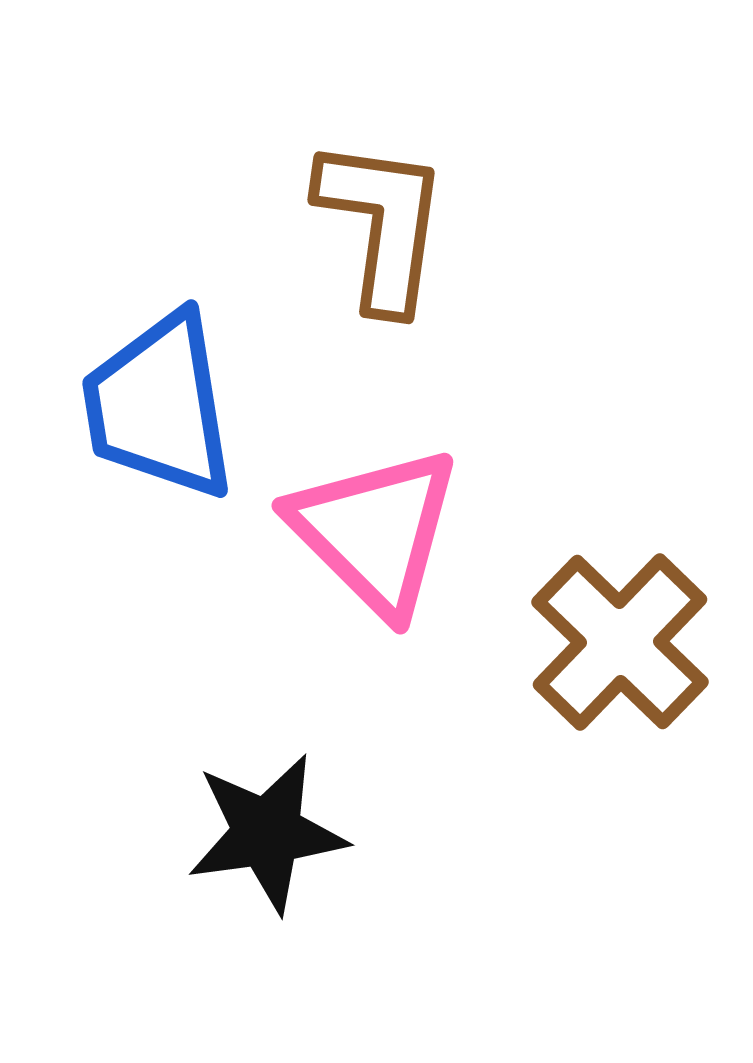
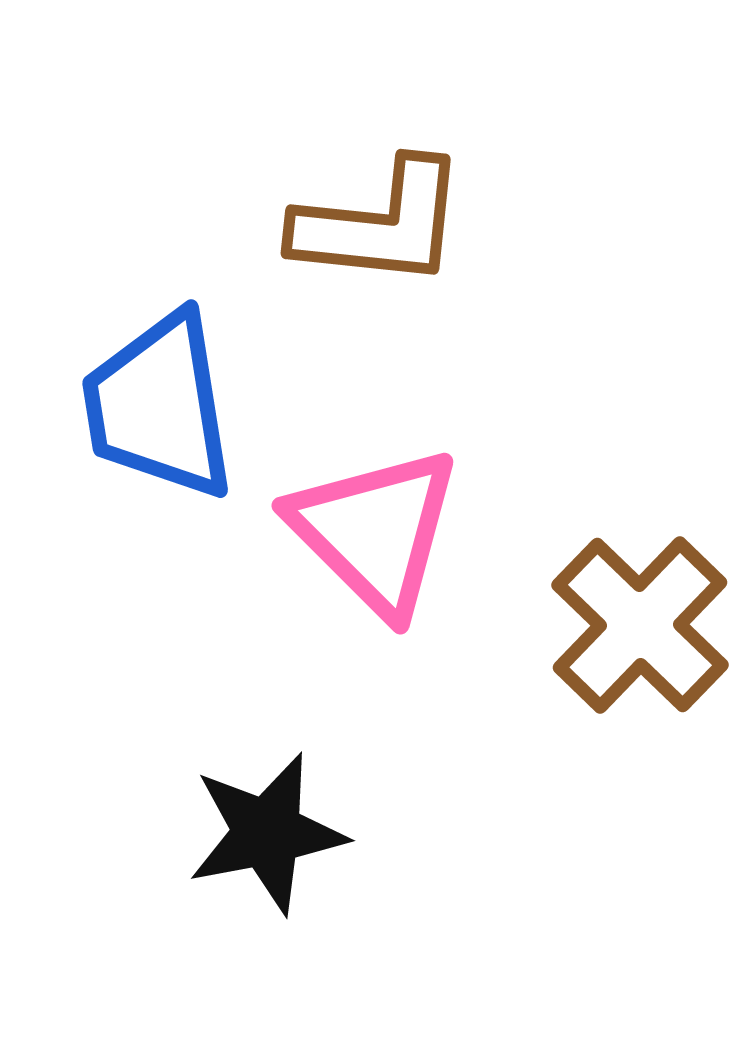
brown L-shape: moved 2 px left; rotated 88 degrees clockwise
brown cross: moved 20 px right, 17 px up
black star: rotated 3 degrees counterclockwise
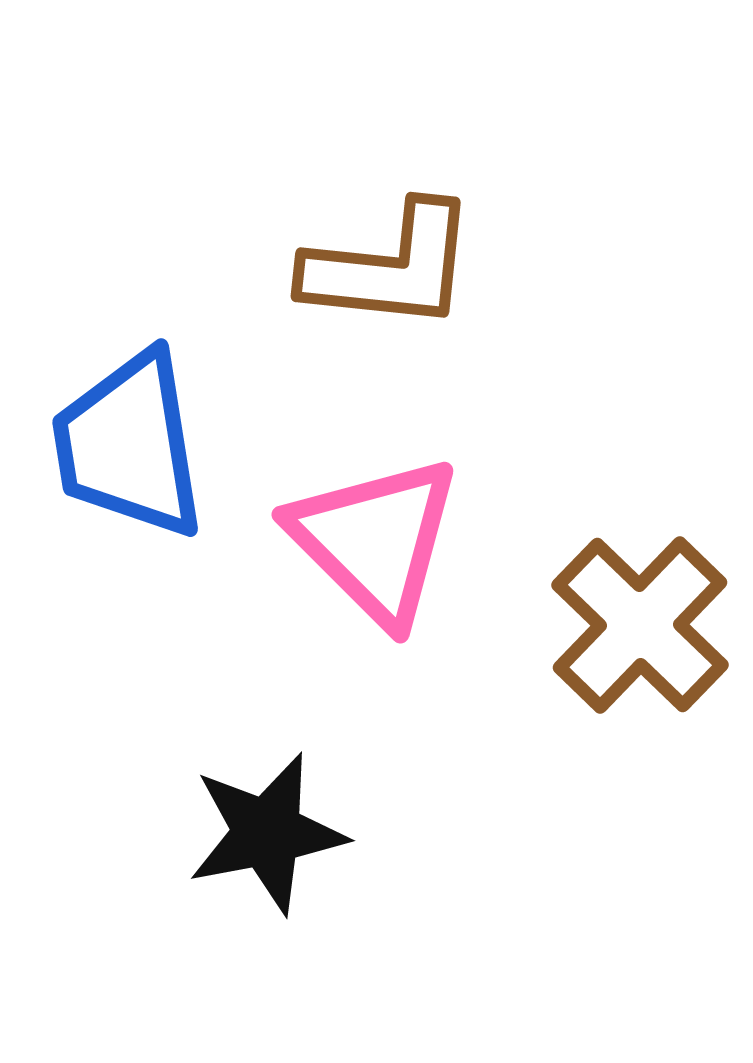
brown L-shape: moved 10 px right, 43 px down
blue trapezoid: moved 30 px left, 39 px down
pink triangle: moved 9 px down
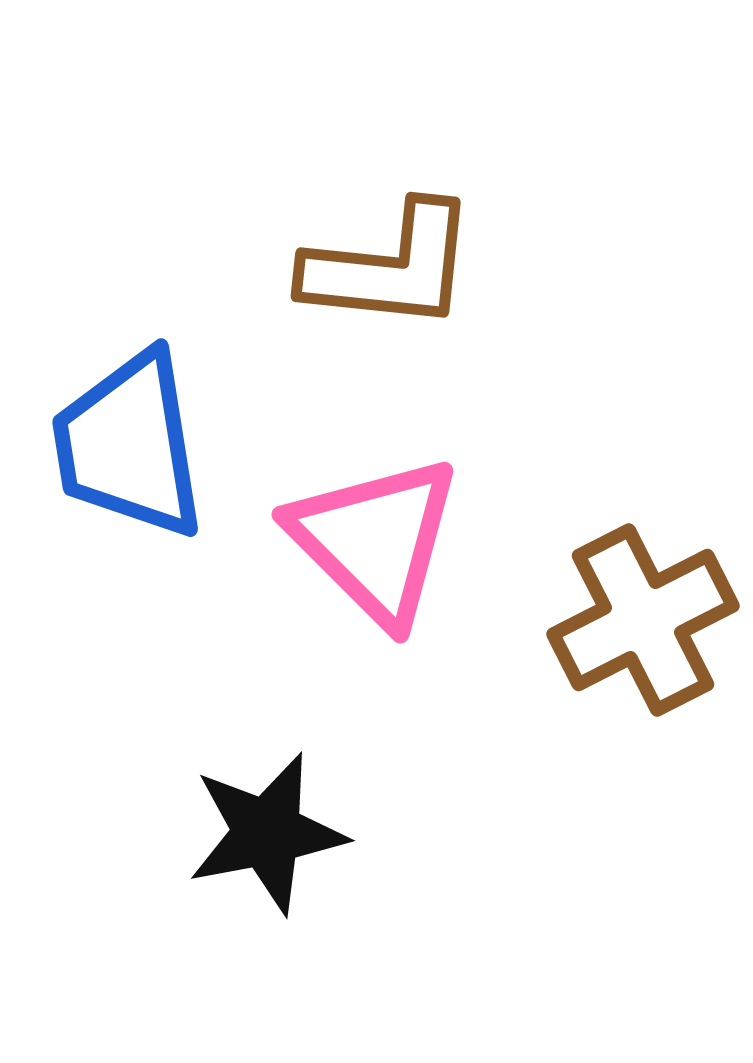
brown cross: moved 3 px right, 5 px up; rotated 19 degrees clockwise
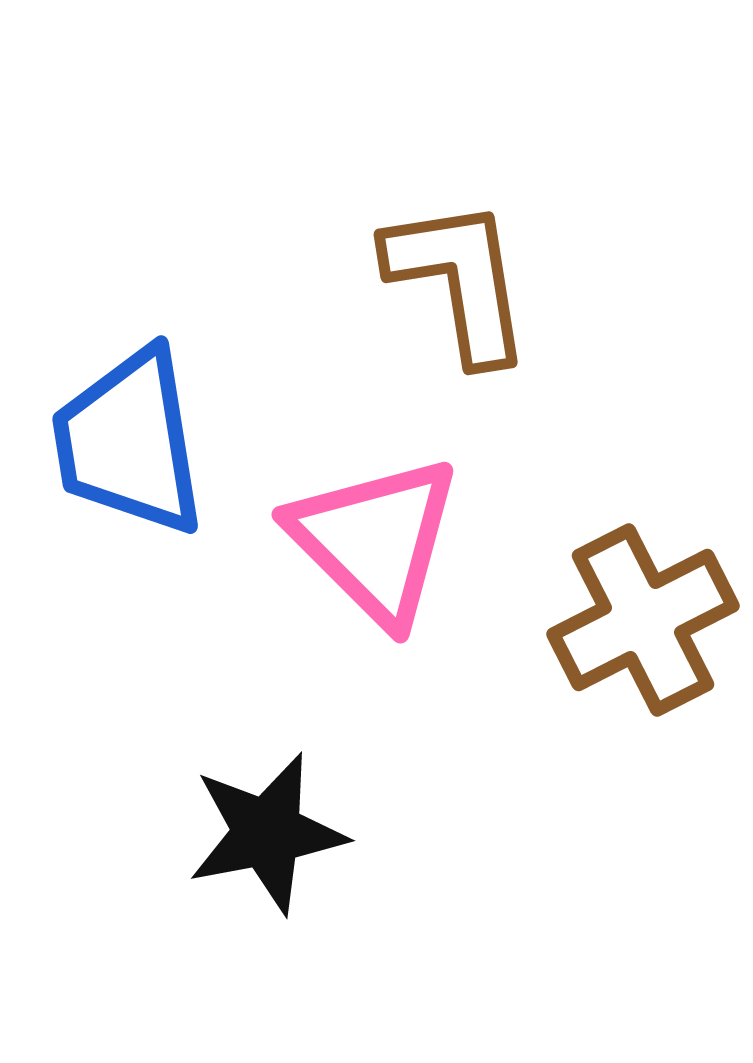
brown L-shape: moved 69 px right, 13 px down; rotated 105 degrees counterclockwise
blue trapezoid: moved 3 px up
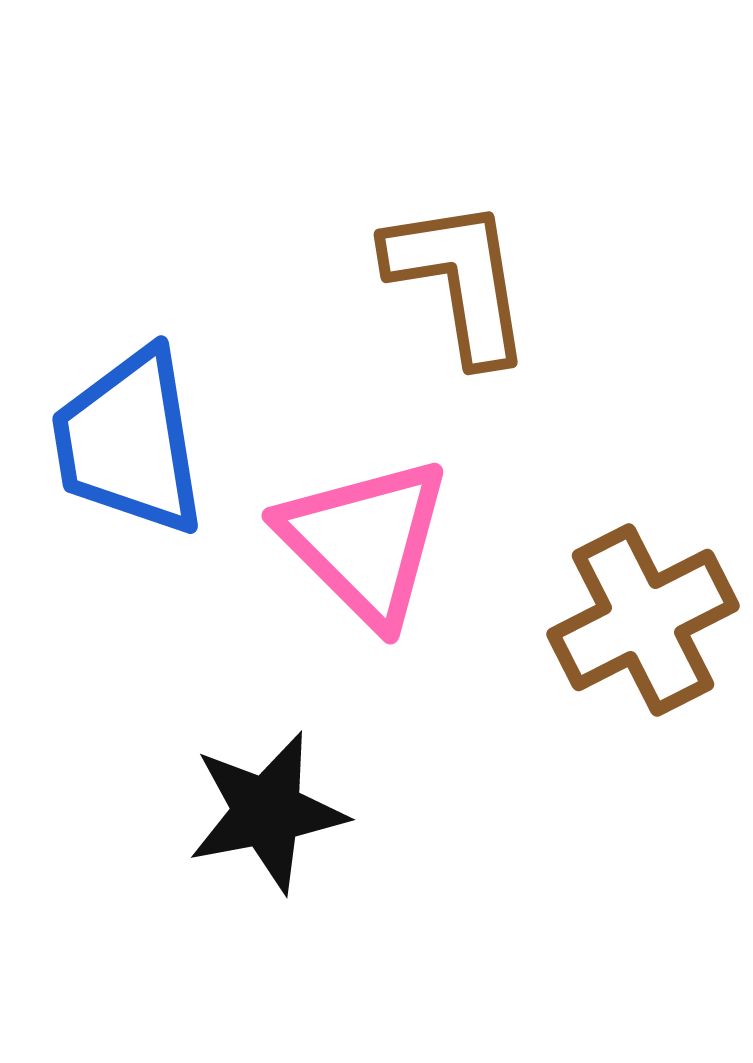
pink triangle: moved 10 px left, 1 px down
black star: moved 21 px up
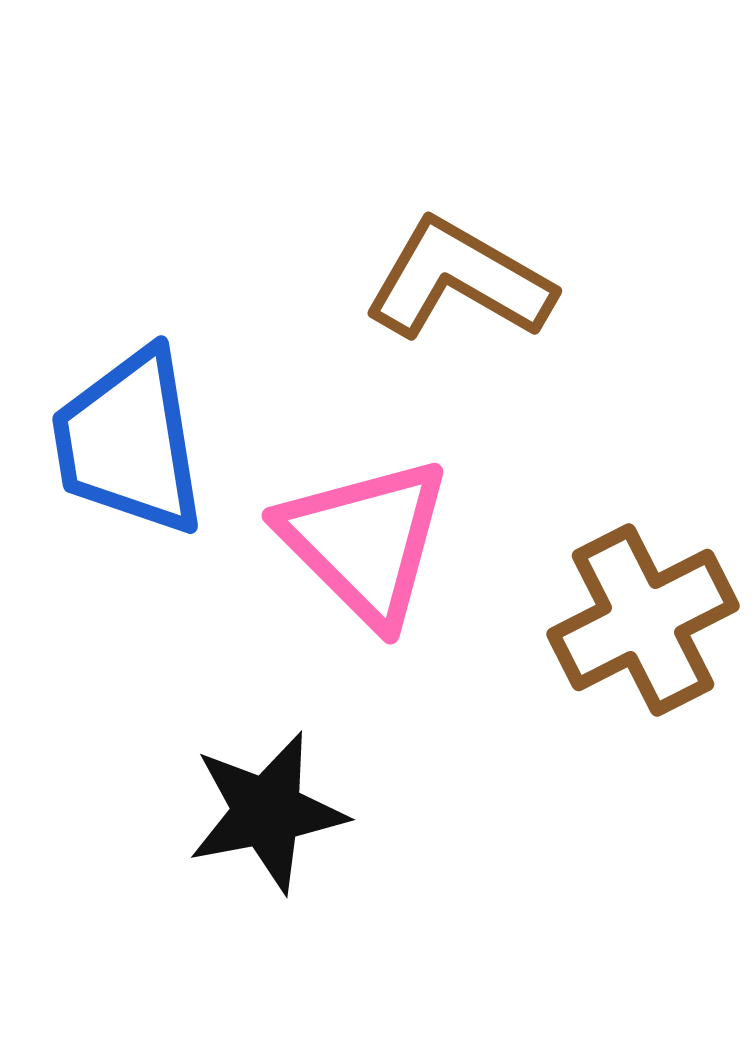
brown L-shape: rotated 51 degrees counterclockwise
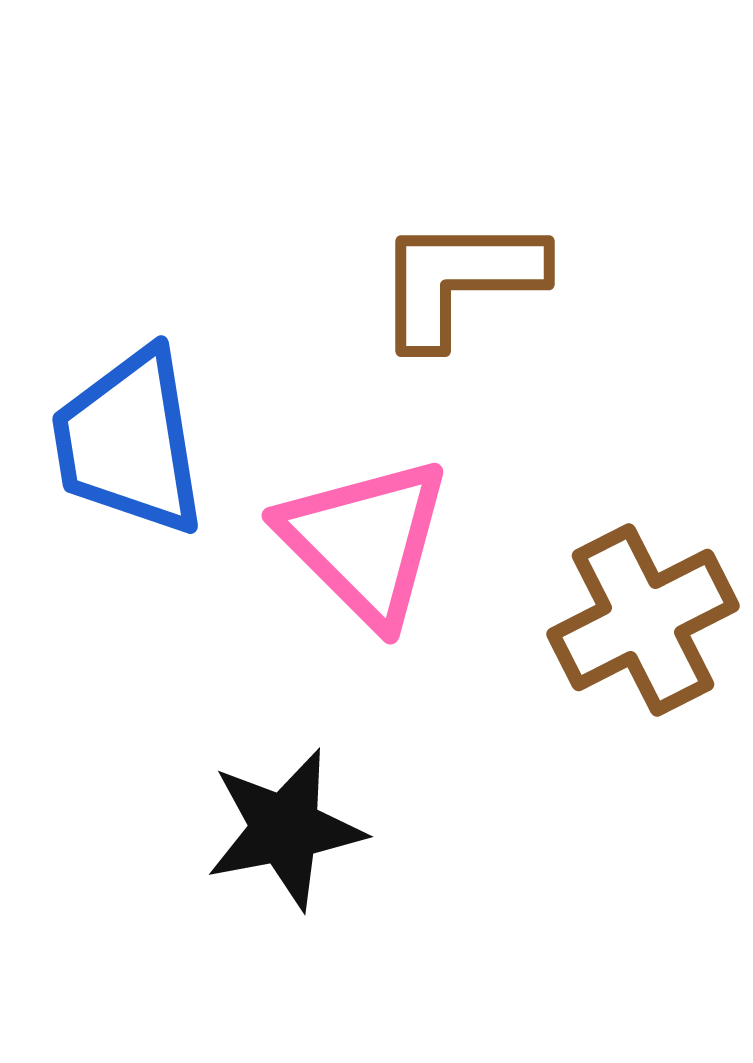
brown L-shape: rotated 30 degrees counterclockwise
black star: moved 18 px right, 17 px down
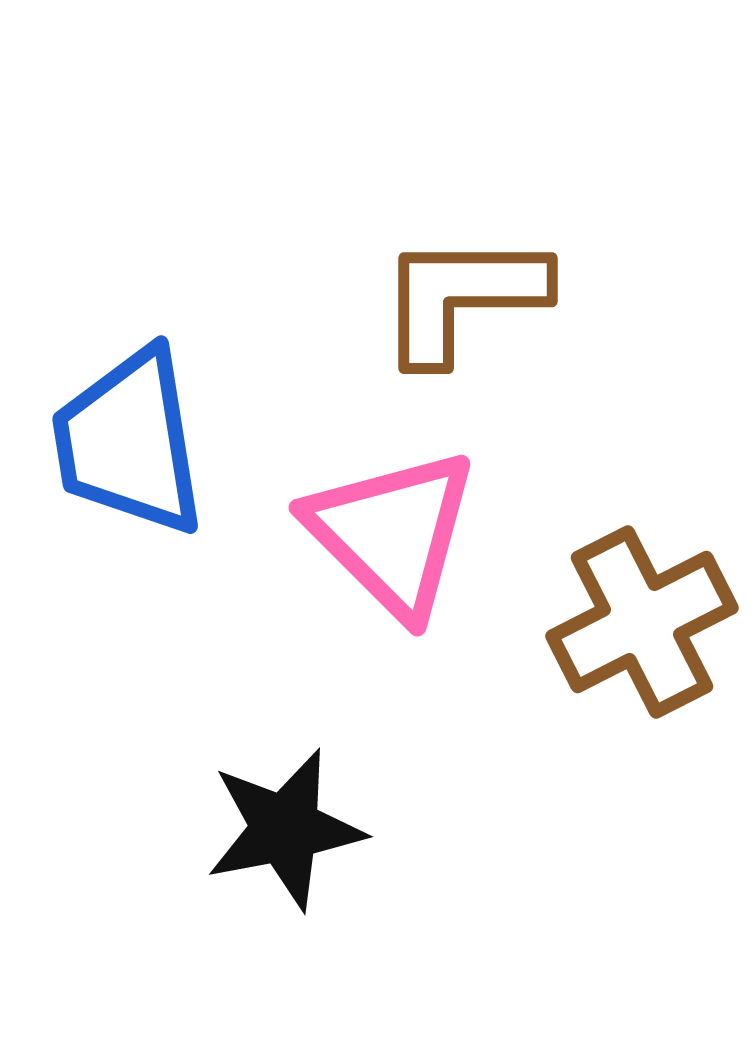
brown L-shape: moved 3 px right, 17 px down
pink triangle: moved 27 px right, 8 px up
brown cross: moved 1 px left, 2 px down
